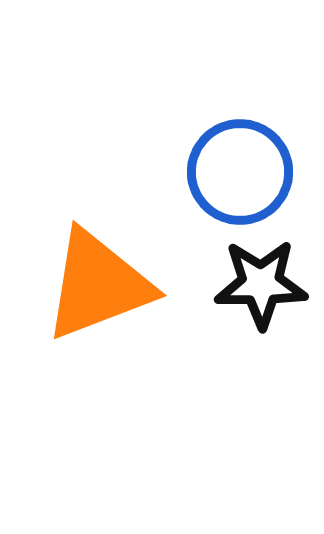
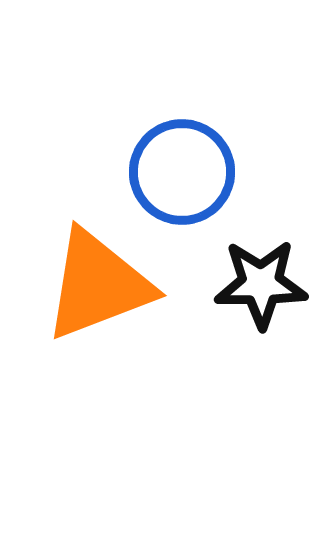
blue circle: moved 58 px left
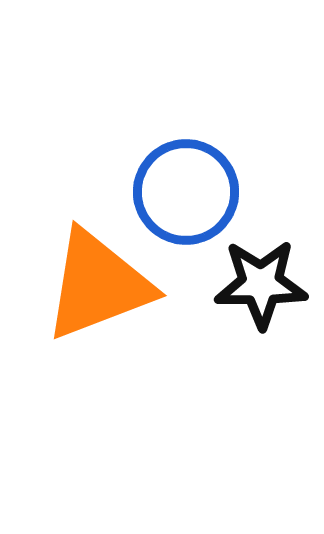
blue circle: moved 4 px right, 20 px down
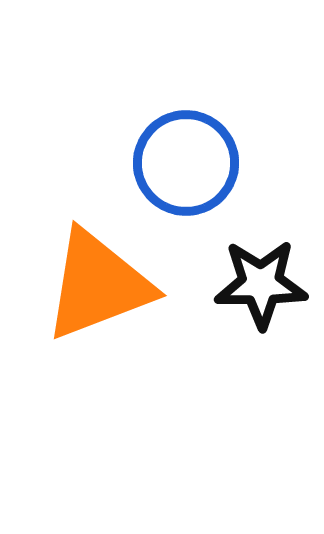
blue circle: moved 29 px up
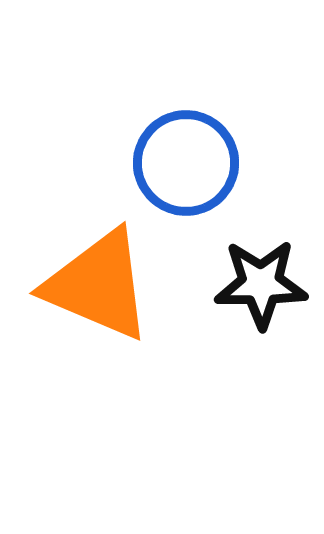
orange triangle: rotated 44 degrees clockwise
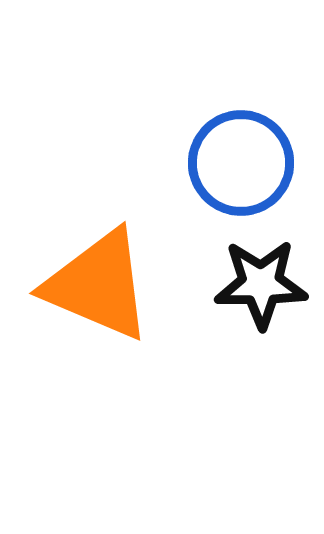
blue circle: moved 55 px right
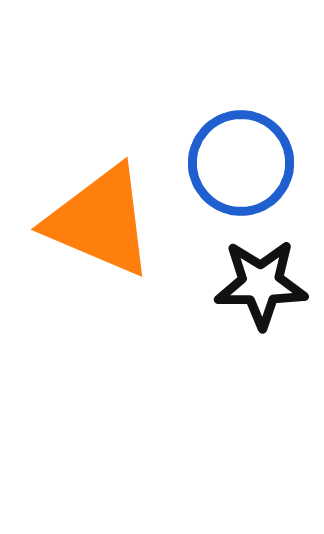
orange triangle: moved 2 px right, 64 px up
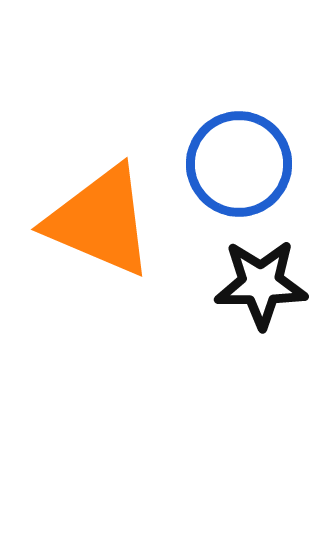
blue circle: moved 2 px left, 1 px down
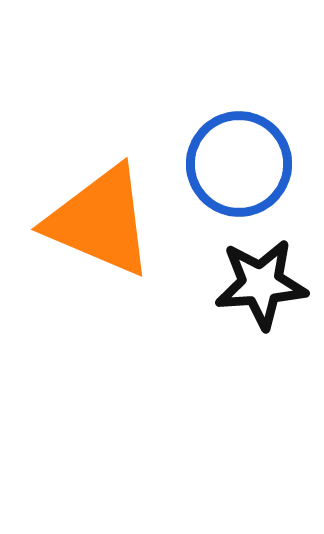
black star: rotated 4 degrees counterclockwise
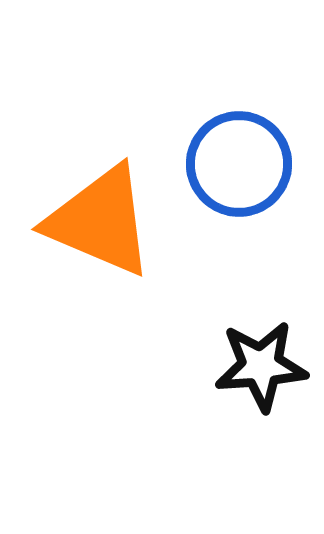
black star: moved 82 px down
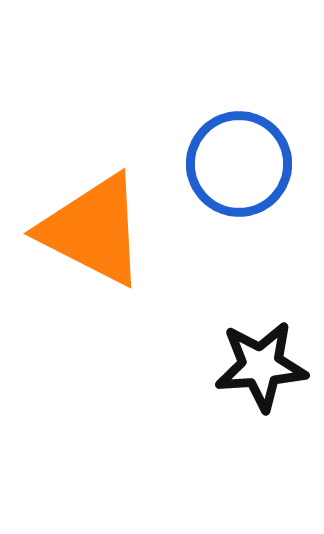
orange triangle: moved 7 px left, 9 px down; rotated 4 degrees clockwise
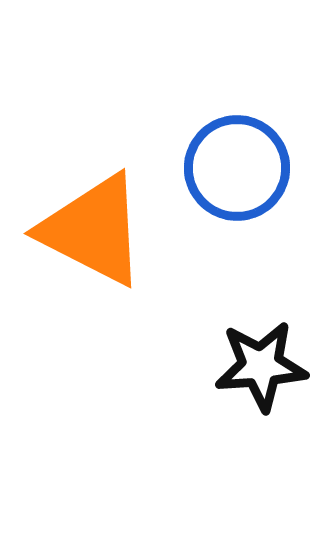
blue circle: moved 2 px left, 4 px down
